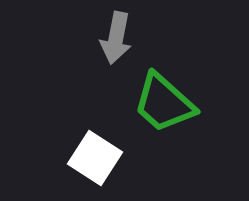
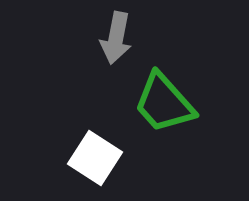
green trapezoid: rotated 6 degrees clockwise
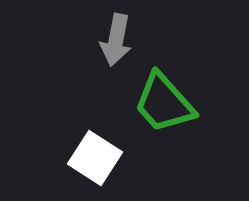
gray arrow: moved 2 px down
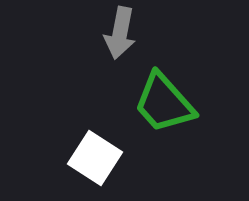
gray arrow: moved 4 px right, 7 px up
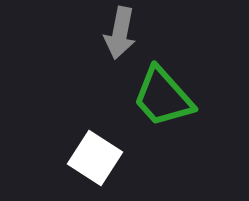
green trapezoid: moved 1 px left, 6 px up
